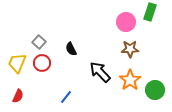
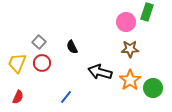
green rectangle: moved 3 px left
black semicircle: moved 1 px right, 2 px up
black arrow: rotated 30 degrees counterclockwise
green circle: moved 2 px left, 2 px up
red semicircle: moved 1 px down
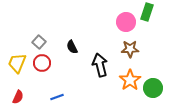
black arrow: moved 7 px up; rotated 60 degrees clockwise
blue line: moved 9 px left; rotated 32 degrees clockwise
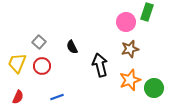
brown star: rotated 12 degrees counterclockwise
red circle: moved 3 px down
orange star: rotated 15 degrees clockwise
green circle: moved 1 px right
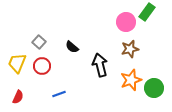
green rectangle: rotated 18 degrees clockwise
black semicircle: rotated 24 degrees counterclockwise
orange star: moved 1 px right
blue line: moved 2 px right, 3 px up
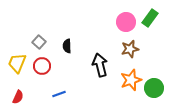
green rectangle: moved 3 px right, 6 px down
black semicircle: moved 5 px left, 1 px up; rotated 48 degrees clockwise
